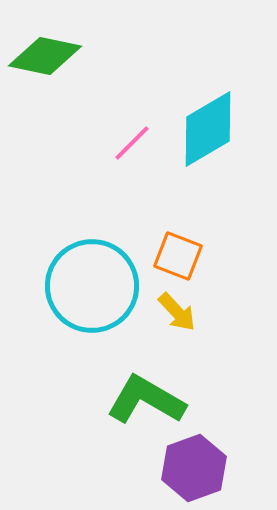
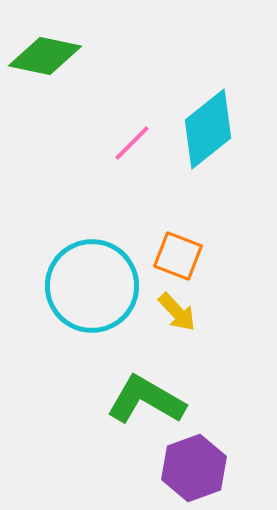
cyan diamond: rotated 8 degrees counterclockwise
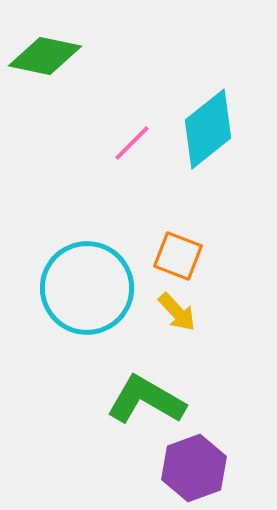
cyan circle: moved 5 px left, 2 px down
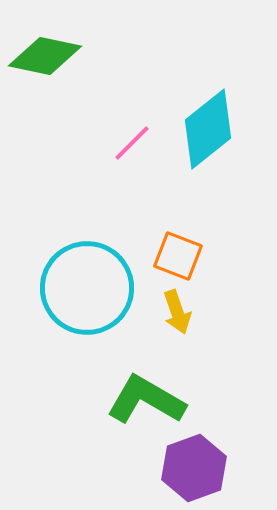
yellow arrow: rotated 24 degrees clockwise
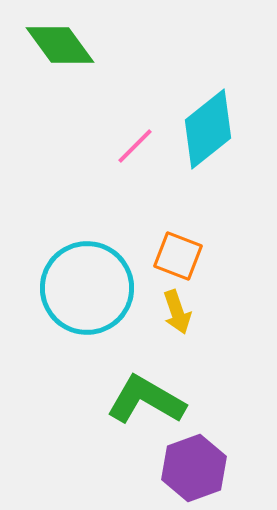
green diamond: moved 15 px right, 11 px up; rotated 42 degrees clockwise
pink line: moved 3 px right, 3 px down
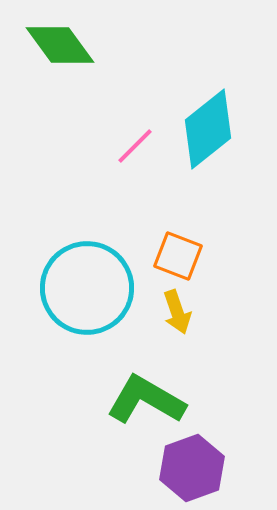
purple hexagon: moved 2 px left
